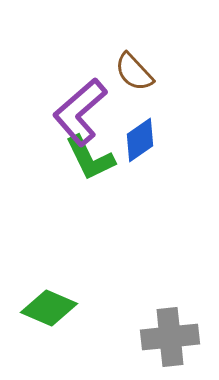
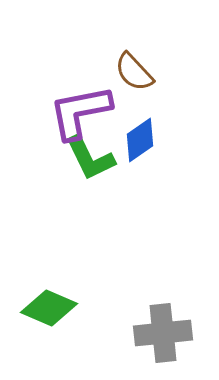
purple L-shape: rotated 30 degrees clockwise
gray cross: moved 7 px left, 4 px up
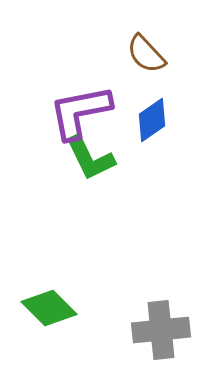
brown semicircle: moved 12 px right, 18 px up
blue diamond: moved 12 px right, 20 px up
green diamond: rotated 22 degrees clockwise
gray cross: moved 2 px left, 3 px up
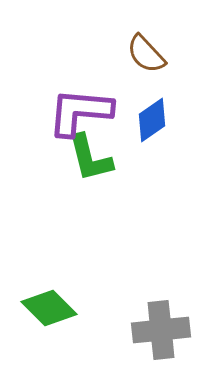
purple L-shape: rotated 16 degrees clockwise
green L-shape: rotated 12 degrees clockwise
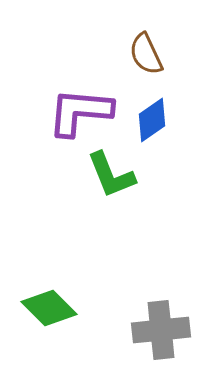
brown semicircle: rotated 18 degrees clockwise
green L-shape: moved 21 px right, 17 px down; rotated 8 degrees counterclockwise
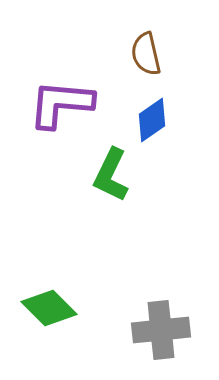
brown semicircle: rotated 12 degrees clockwise
purple L-shape: moved 19 px left, 8 px up
green L-shape: rotated 48 degrees clockwise
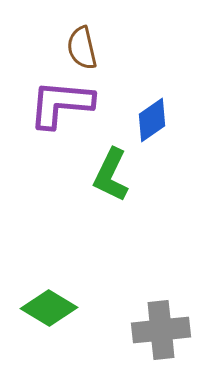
brown semicircle: moved 64 px left, 6 px up
green diamond: rotated 14 degrees counterclockwise
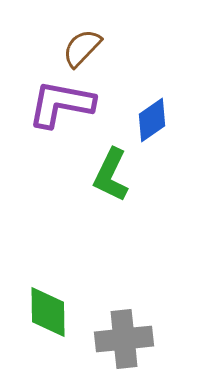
brown semicircle: rotated 57 degrees clockwise
purple L-shape: rotated 6 degrees clockwise
green diamond: moved 1 px left, 4 px down; rotated 58 degrees clockwise
gray cross: moved 37 px left, 9 px down
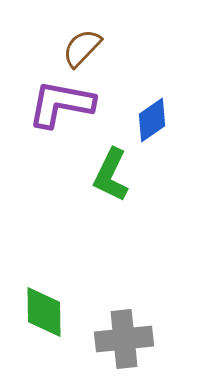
green diamond: moved 4 px left
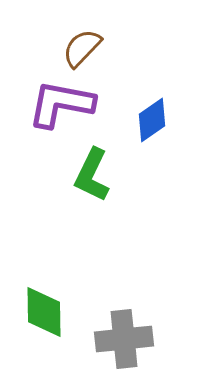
green L-shape: moved 19 px left
